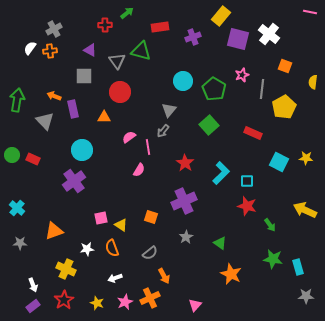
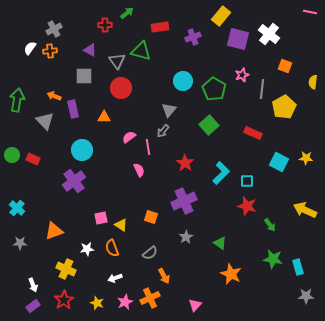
red circle at (120, 92): moved 1 px right, 4 px up
pink semicircle at (139, 170): rotated 56 degrees counterclockwise
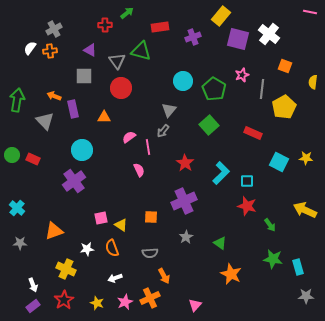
orange square at (151, 217): rotated 16 degrees counterclockwise
gray semicircle at (150, 253): rotated 35 degrees clockwise
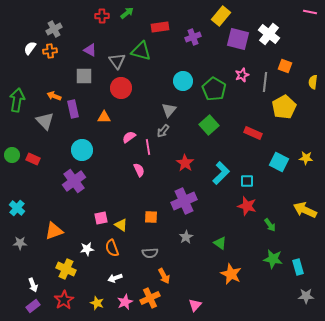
red cross at (105, 25): moved 3 px left, 9 px up
gray line at (262, 89): moved 3 px right, 7 px up
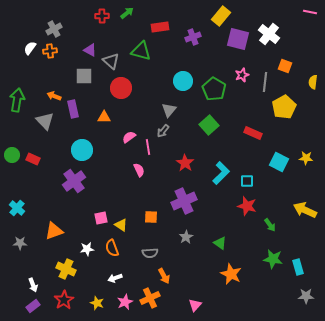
gray triangle at (117, 61): moved 6 px left; rotated 12 degrees counterclockwise
